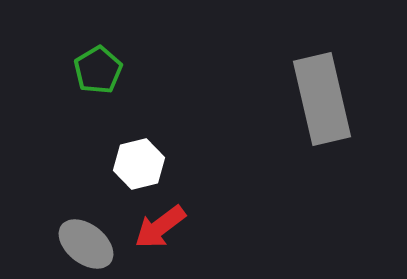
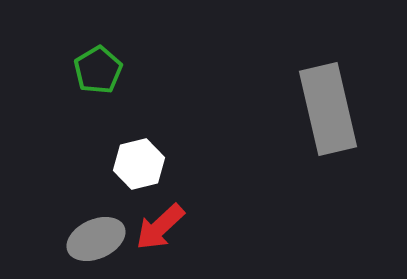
gray rectangle: moved 6 px right, 10 px down
red arrow: rotated 6 degrees counterclockwise
gray ellipse: moved 10 px right, 5 px up; rotated 62 degrees counterclockwise
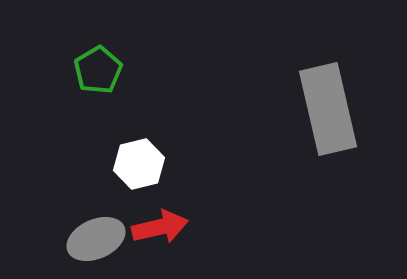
red arrow: rotated 150 degrees counterclockwise
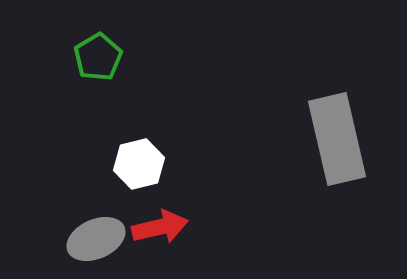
green pentagon: moved 13 px up
gray rectangle: moved 9 px right, 30 px down
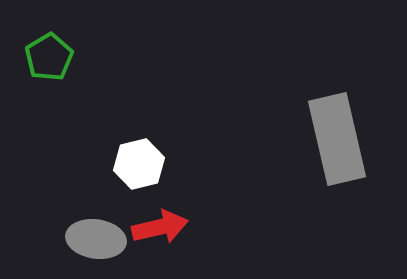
green pentagon: moved 49 px left
gray ellipse: rotated 32 degrees clockwise
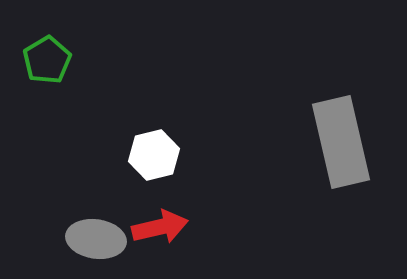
green pentagon: moved 2 px left, 3 px down
gray rectangle: moved 4 px right, 3 px down
white hexagon: moved 15 px right, 9 px up
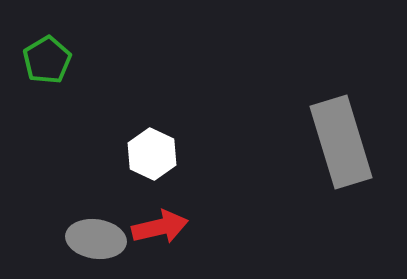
gray rectangle: rotated 4 degrees counterclockwise
white hexagon: moved 2 px left, 1 px up; rotated 21 degrees counterclockwise
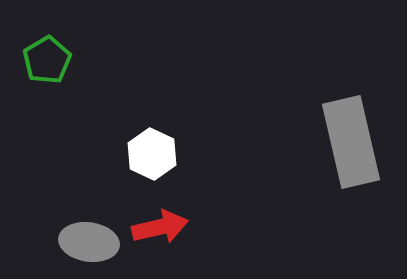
gray rectangle: moved 10 px right; rotated 4 degrees clockwise
gray ellipse: moved 7 px left, 3 px down
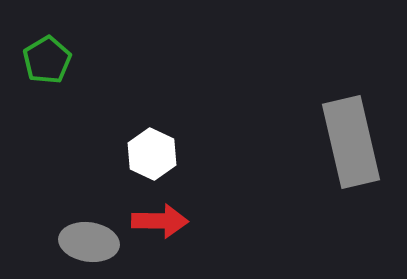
red arrow: moved 6 px up; rotated 14 degrees clockwise
